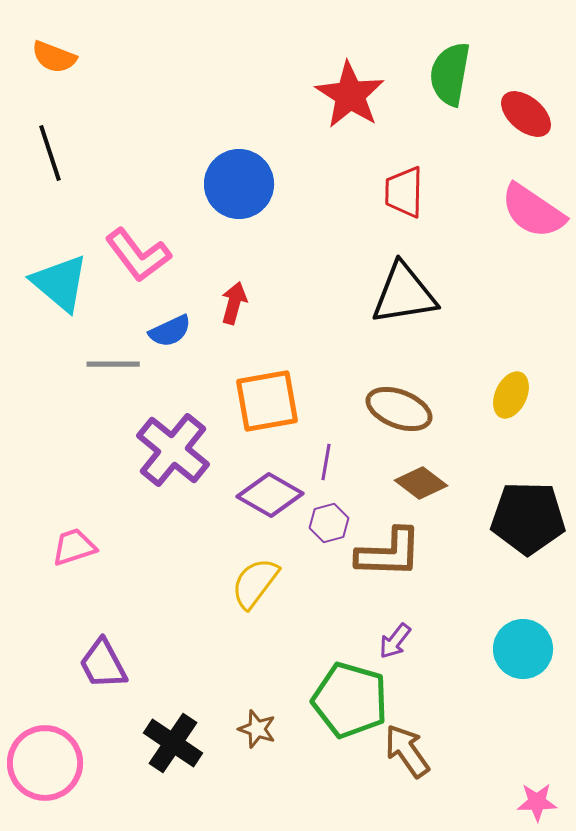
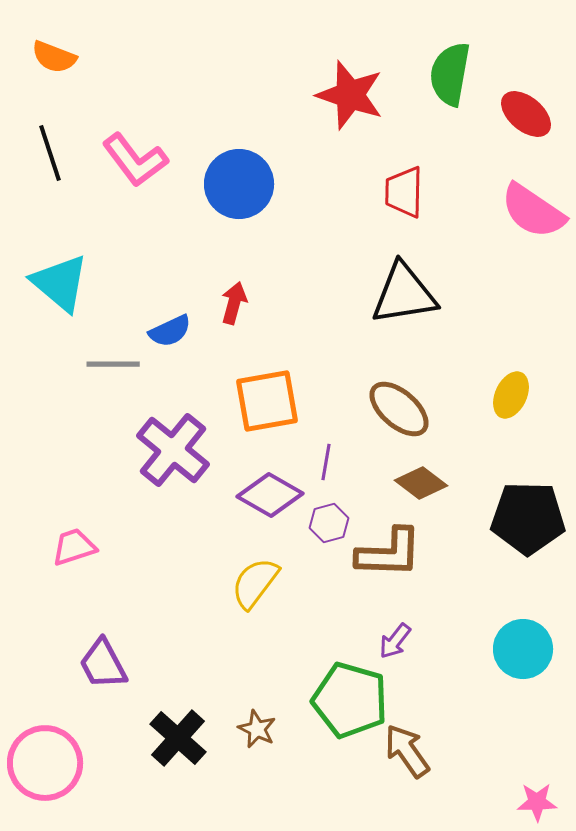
red star: rotated 14 degrees counterclockwise
pink L-shape: moved 3 px left, 95 px up
brown ellipse: rotated 20 degrees clockwise
brown star: rotated 6 degrees clockwise
black cross: moved 5 px right, 5 px up; rotated 8 degrees clockwise
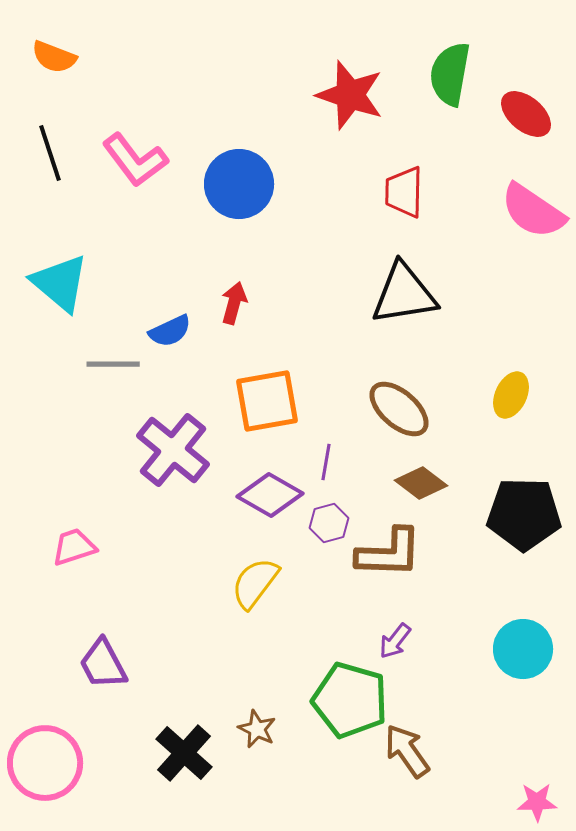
black pentagon: moved 4 px left, 4 px up
black cross: moved 6 px right, 15 px down
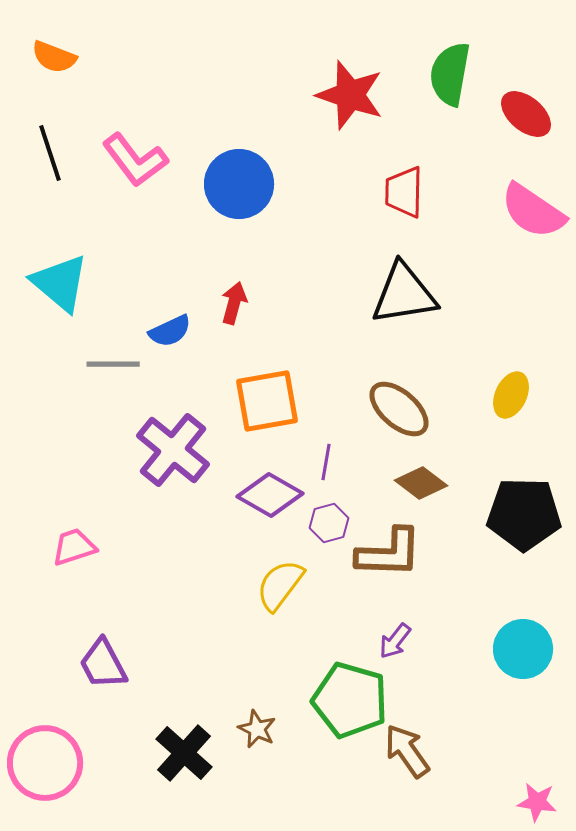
yellow semicircle: moved 25 px right, 2 px down
pink star: rotated 9 degrees clockwise
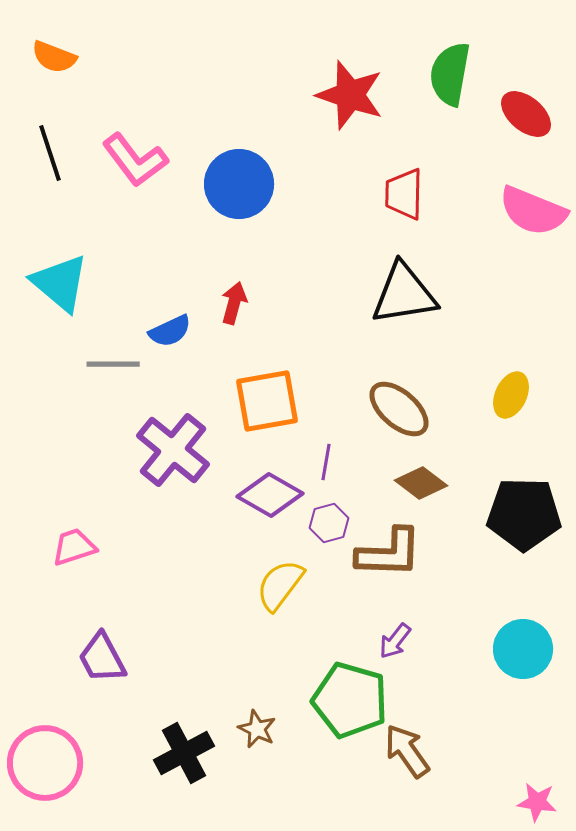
red trapezoid: moved 2 px down
pink semicircle: rotated 12 degrees counterclockwise
purple trapezoid: moved 1 px left, 6 px up
black cross: rotated 20 degrees clockwise
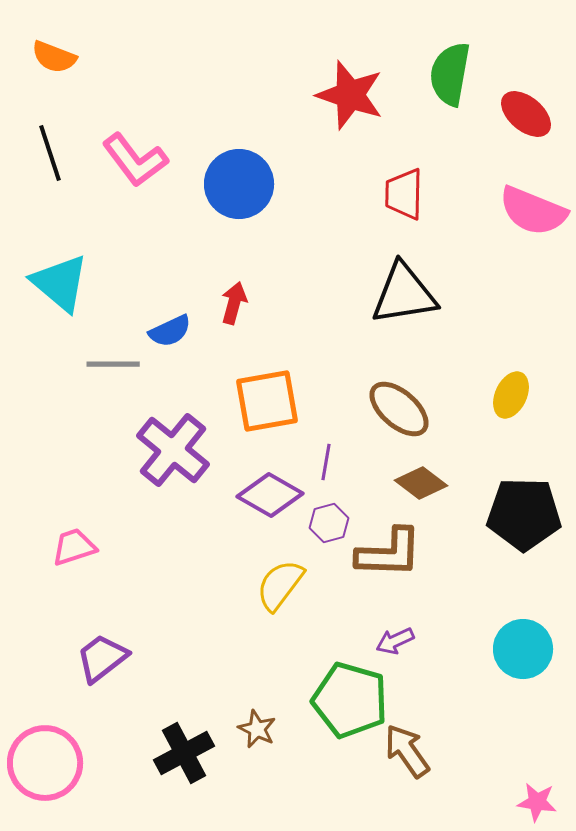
purple arrow: rotated 27 degrees clockwise
purple trapezoid: rotated 80 degrees clockwise
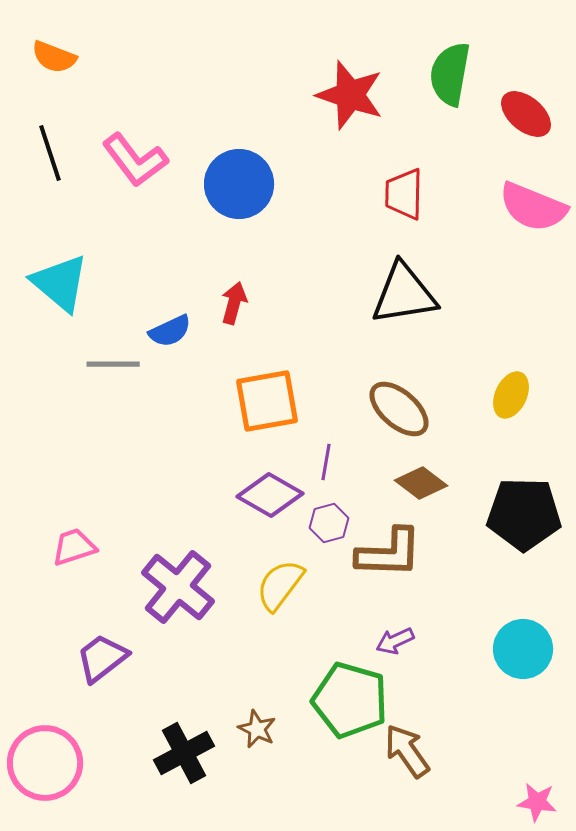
pink semicircle: moved 4 px up
purple cross: moved 5 px right, 137 px down
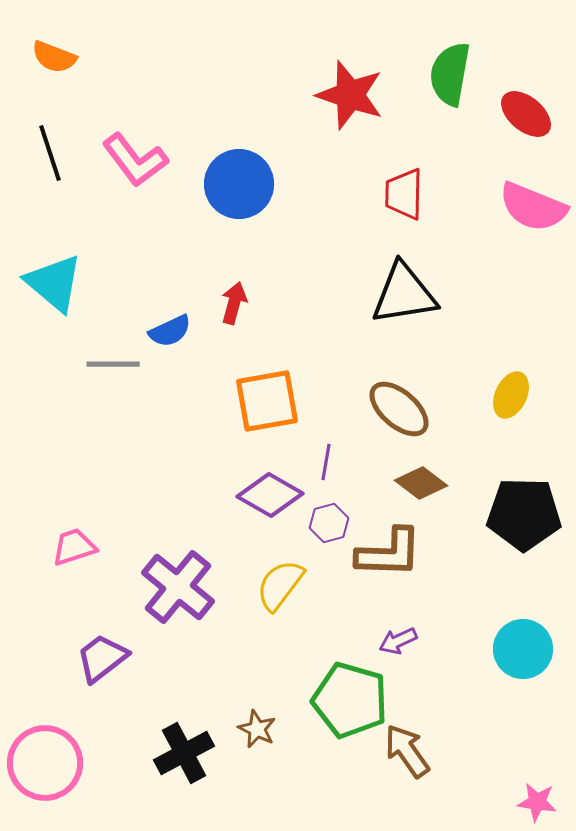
cyan triangle: moved 6 px left
purple arrow: moved 3 px right
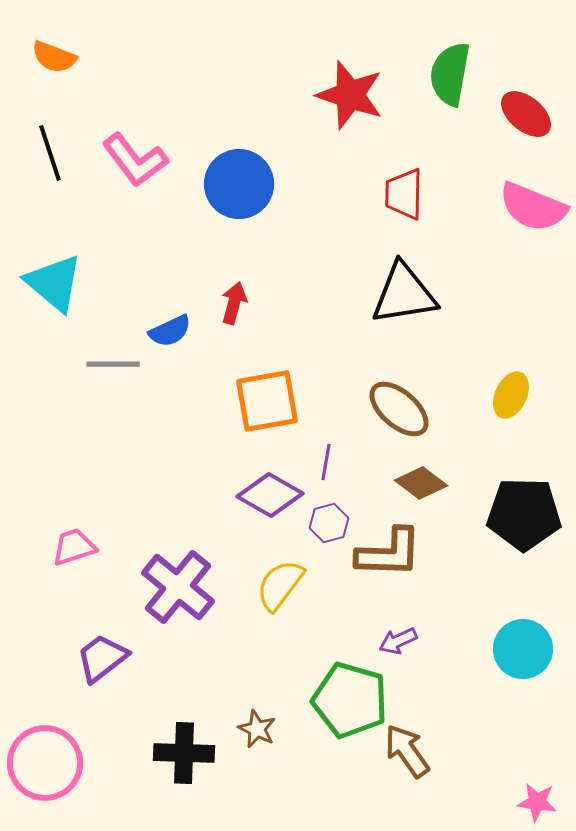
black cross: rotated 30 degrees clockwise
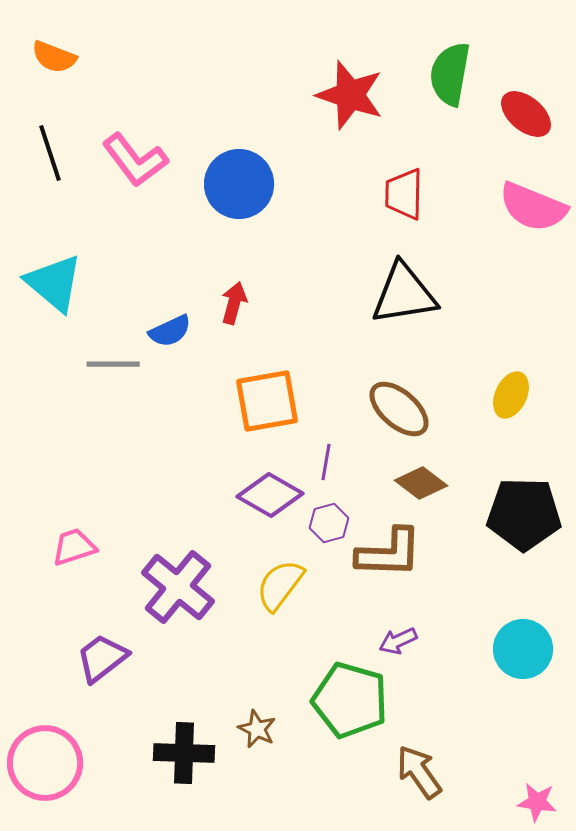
brown arrow: moved 12 px right, 21 px down
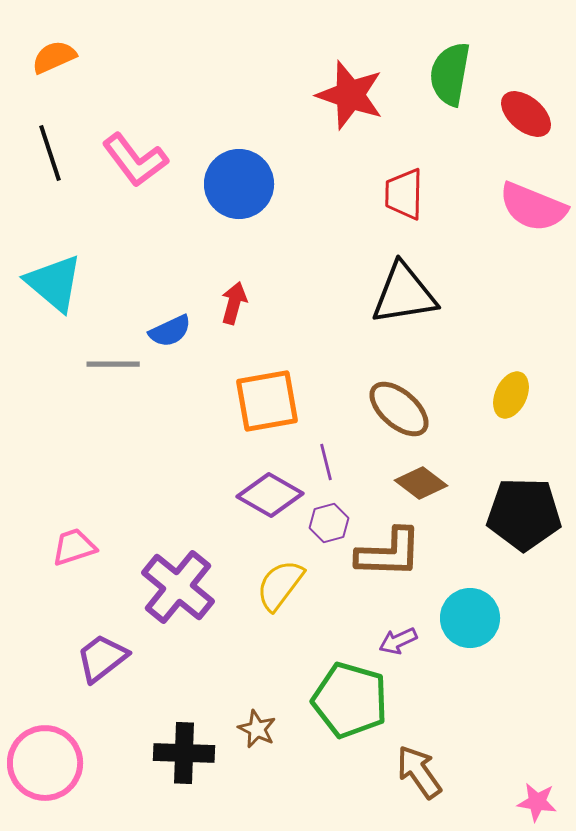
orange semicircle: rotated 135 degrees clockwise
purple line: rotated 24 degrees counterclockwise
cyan circle: moved 53 px left, 31 px up
